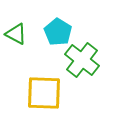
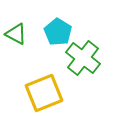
green cross: moved 1 px right, 2 px up
yellow square: rotated 24 degrees counterclockwise
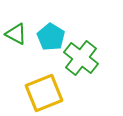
cyan pentagon: moved 7 px left, 5 px down
green cross: moved 2 px left
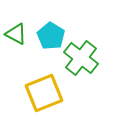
cyan pentagon: moved 1 px up
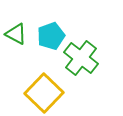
cyan pentagon: rotated 20 degrees clockwise
yellow square: rotated 24 degrees counterclockwise
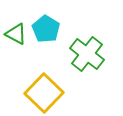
cyan pentagon: moved 5 px left, 7 px up; rotated 20 degrees counterclockwise
green cross: moved 6 px right, 4 px up
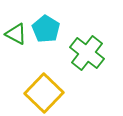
green cross: moved 1 px up
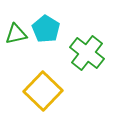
green triangle: rotated 40 degrees counterclockwise
yellow square: moved 1 px left, 2 px up
